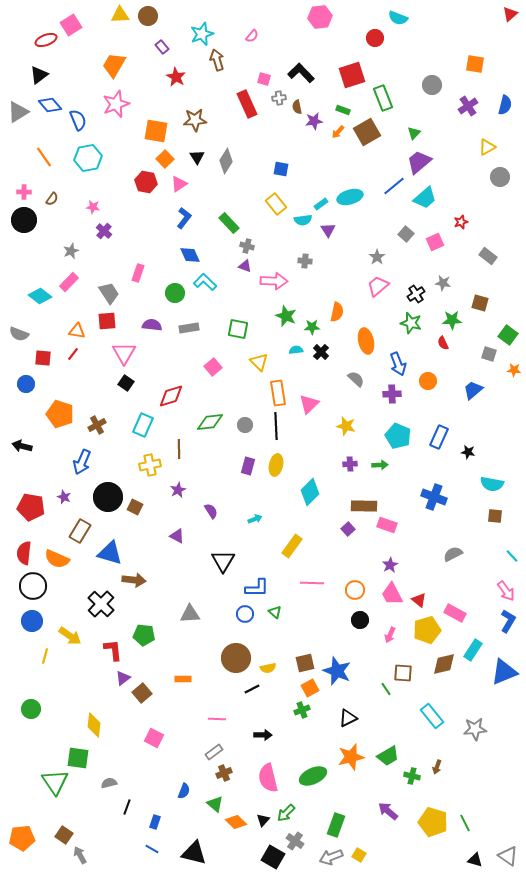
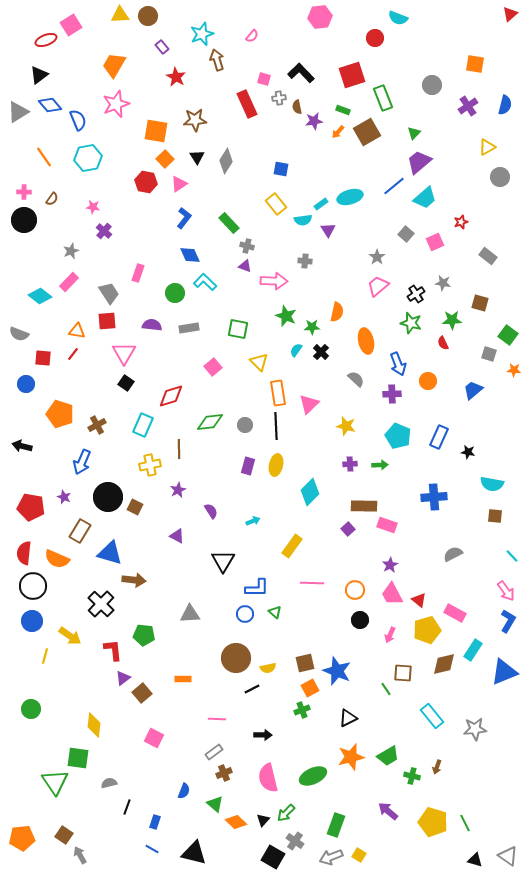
cyan semicircle at (296, 350): rotated 48 degrees counterclockwise
blue cross at (434, 497): rotated 25 degrees counterclockwise
cyan arrow at (255, 519): moved 2 px left, 2 px down
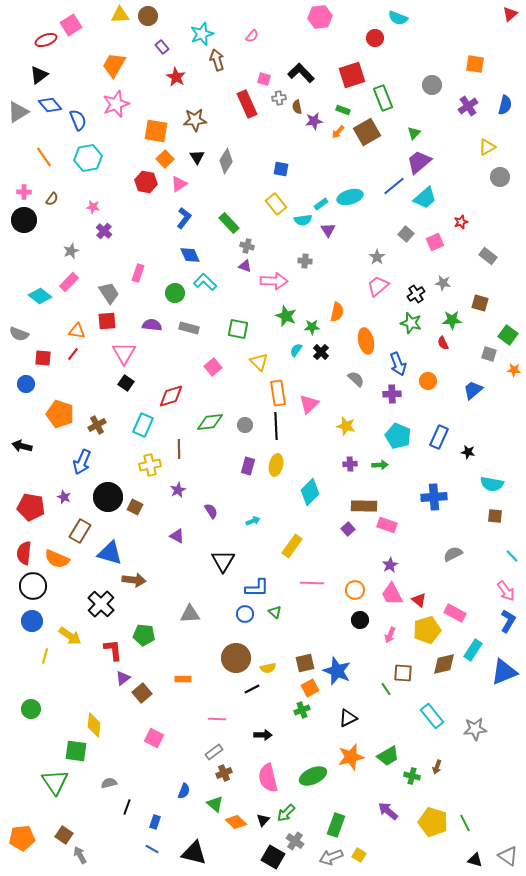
gray rectangle at (189, 328): rotated 24 degrees clockwise
green square at (78, 758): moved 2 px left, 7 px up
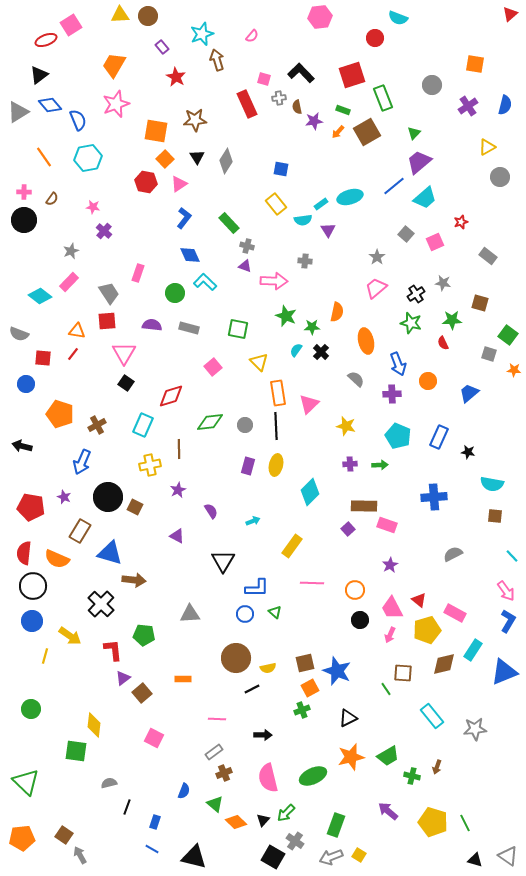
pink trapezoid at (378, 286): moved 2 px left, 2 px down
blue trapezoid at (473, 390): moved 4 px left, 3 px down
pink trapezoid at (392, 594): moved 14 px down
green triangle at (55, 782): moved 29 px left; rotated 12 degrees counterclockwise
black triangle at (194, 853): moved 4 px down
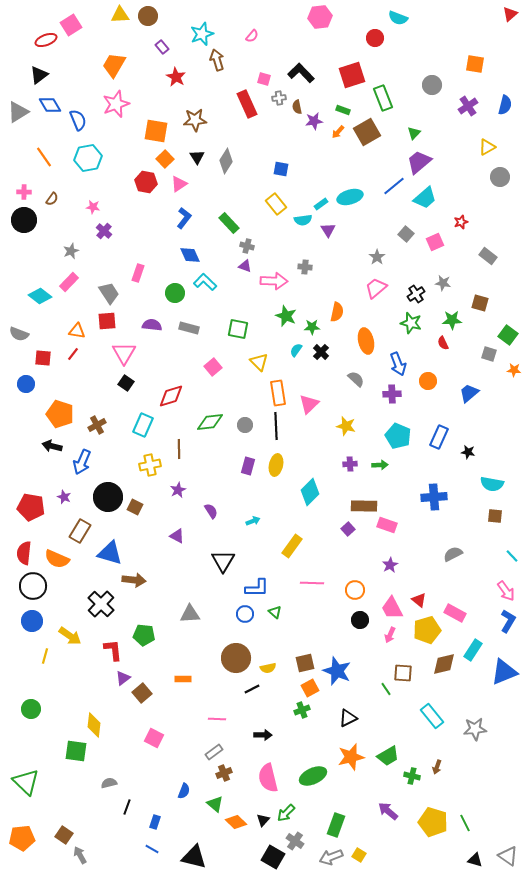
blue diamond at (50, 105): rotated 10 degrees clockwise
gray cross at (305, 261): moved 6 px down
black arrow at (22, 446): moved 30 px right
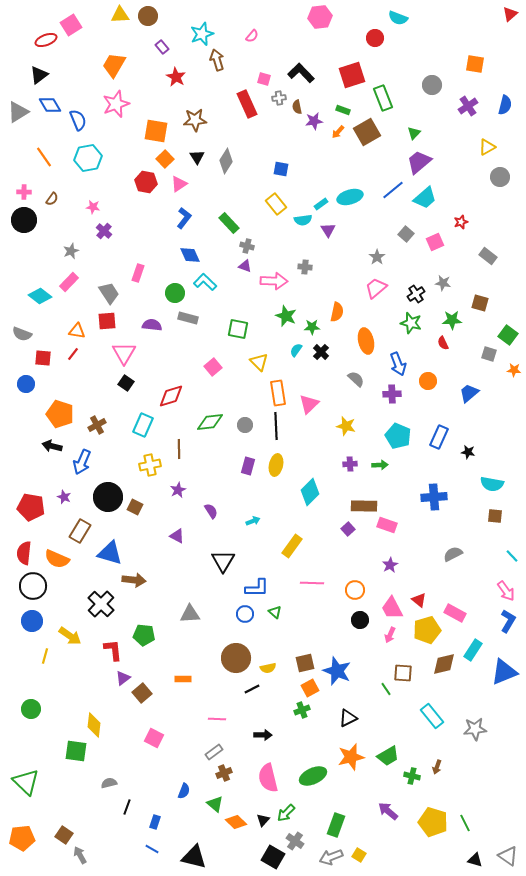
blue line at (394, 186): moved 1 px left, 4 px down
gray rectangle at (189, 328): moved 1 px left, 10 px up
gray semicircle at (19, 334): moved 3 px right
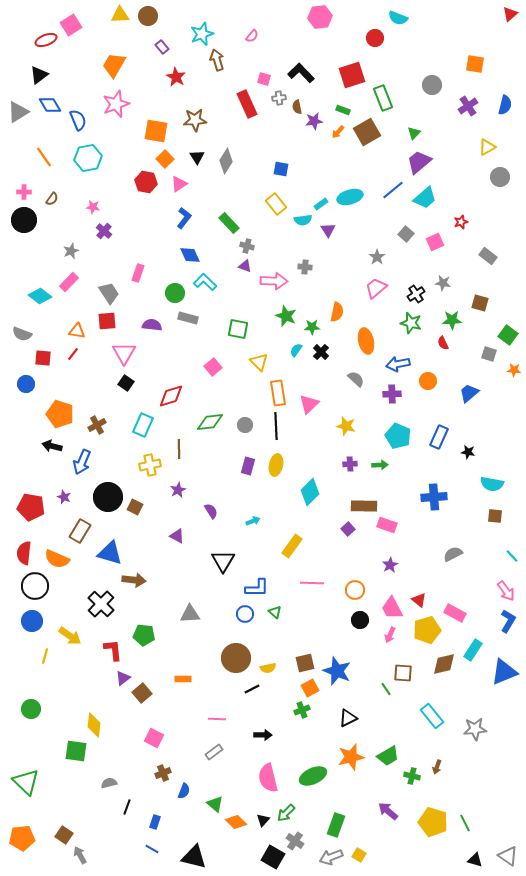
blue arrow at (398, 364): rotated 100 degrees clockwise
black circle at (33, 586): moved 2 px right
brown cross at (224, 773): moved 61 px left
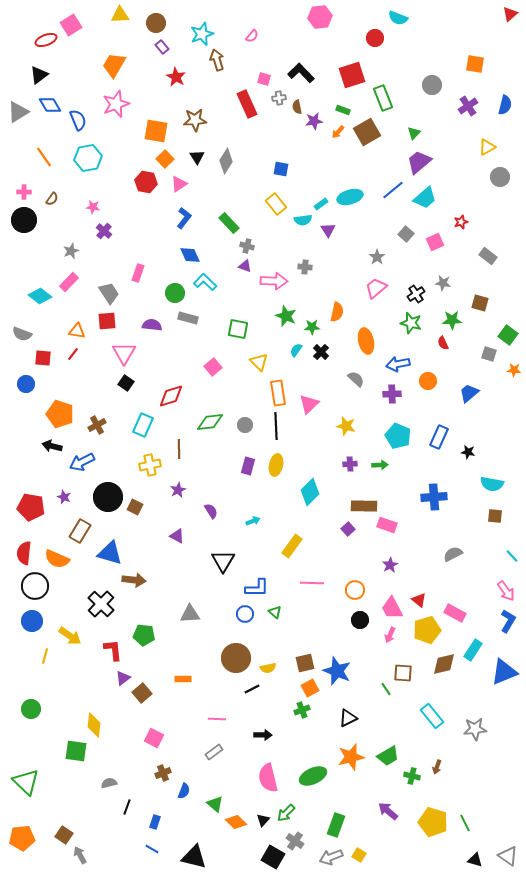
brown circle at (148, 16): moved 8 px right, 7 px down
blue arrow at (82, 462): rotated 40 degrees clockwise
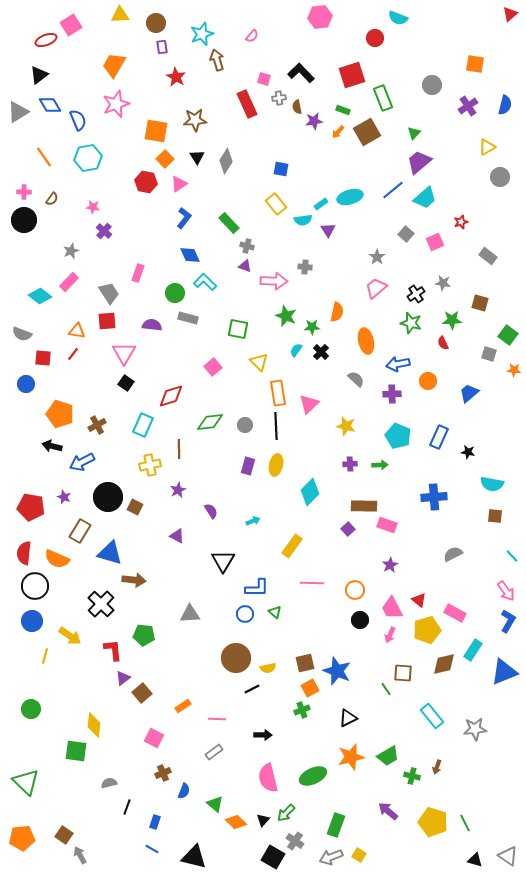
purple rectangle at (162, 47): rotated 32 degrees clockwise
orange rectangle at (183, 679): moved 27 px down; rotated 35 degrees counterclockwise
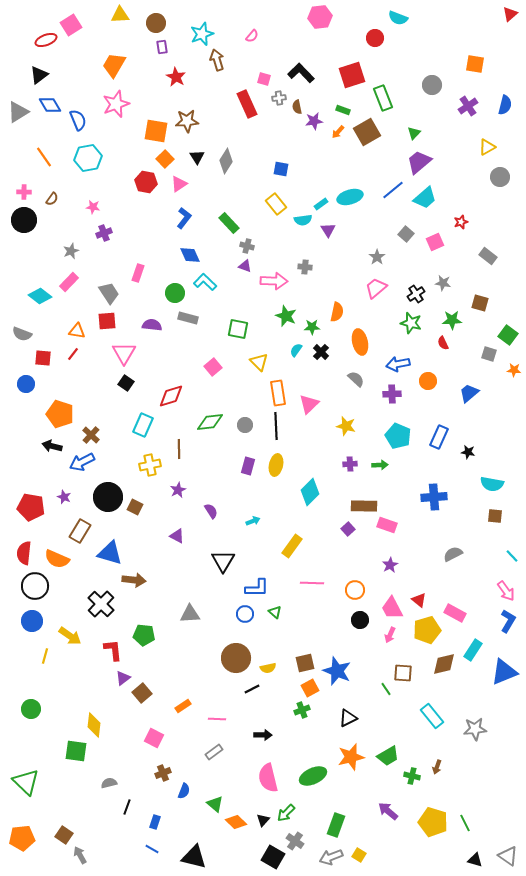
brown star at (195, 120): moved 8 px left, 1 px down
purple cross at (104, 231): moved 2 px down; rotated 28 degrees clockwise
orange ellipse at (366, 341): moved 6 px left, 1 px down
brown cross at (97, 425): moved 6 px left, 10 px down; rotated 18 degrees counterclockwise
